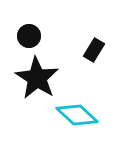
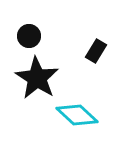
black rectangle: moved 2 px right, 1 px down
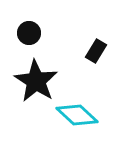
black circle: moved 3 px up
black star: moved 1 px left, 3 px down
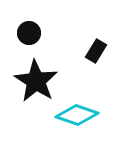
cyan diamond: rotated 24 degrees counterclockwise
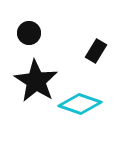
cyan diamond: moved 3 px right, 11 px up
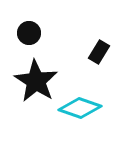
black rectangle: moved 3 px right, 1 px down
cyan diamond: moved 4 px down
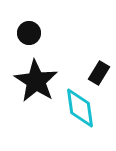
black rectangle: moved 21 px down
cyan diamond: rotated 63 degrees clockwise
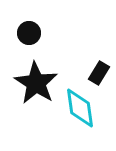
black star: moved 2 px down
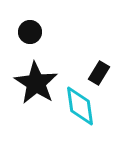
black circle: moved 1 px right, 1 px up
cyan diamond: moved 2 px up
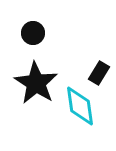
black circle: moved 3 px right, 1 px down
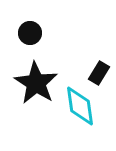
black circle: moved 3 px left
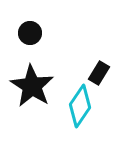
black star: moved 4 px left, 3 px down
cyan diamond: rotated 42 degrees clockwise
